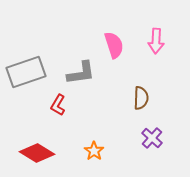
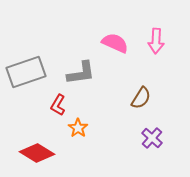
pink semicircle: moved 1 px right, 2 px up; rotated 48 degrees counterclockwise
brown semicircle: rotated 30 degrees clockwise
orange star: moved 16 px left, 23 px up
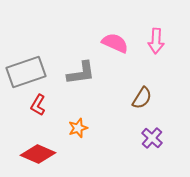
brown semicircle: moved 1 px right
red L-shape: moved 20 px left
orange star: rotated 18 degrees clockwise
red diamond: moved 1 px right, 1 px down; rotated 8 degrees counterclockwise
